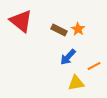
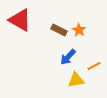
red triangle: moved 1 px left, 1 px up; rotated 10 degrees counterclockwise
orange star: moved 1 px right, 1 px down
yellow triangle: moved 3 px up
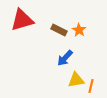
red triangle: moved 2 px right; rotated 45 degrees counterclockwise
blue arrow: moved 3 px left, 1 px down
orange line: moved 3 px left, 20 px down; rotated 48 degrees counterclockwise
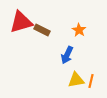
red triangle: moved 1 px left, 2 px down
brown rectangle: moved 17 px left
blue arrow: moved 2 px right, 3 px up; rotated 18 degrees counterclockwise
orange line: moved 5 px up
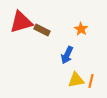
orange star: moved 2 px right, 1 px up
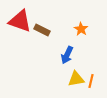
red triangle: moved 1 px left, 1 px up; rotated 35 degrees clockwise
yellow triangle: moved 1 px up
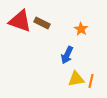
brown rectangle: moved 7 px up
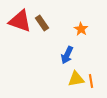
brown rectangle: rotated 28 degrees clockwise
orange line: rotated 24 degrees counterclockwise
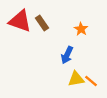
orange line: rotated 40 degrees counterclockwise
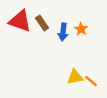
blue arrow: moved 4 px left, 23 px up; rotated 18 degrees counterclockwise
yellow triangle: moved 1 px left, 2 px up
